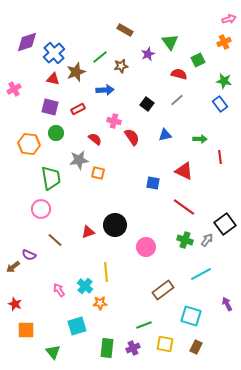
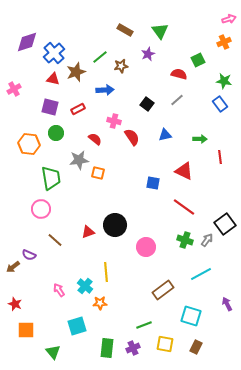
green triangle at (170, 42): moved 10 px left, 11 px up
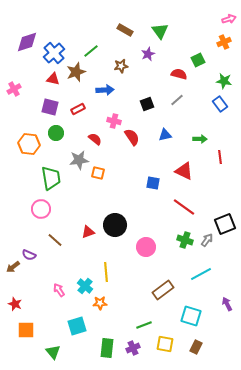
green line at (100, 57): moved 9 px left, 6 px up
black square at (147, 104): rotated 32 degrees clockwise
black square at (225, 224): rotated 15 degrees clockwise
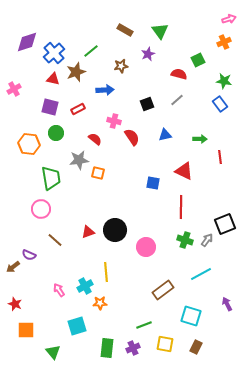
red line at (184, 207): moved 3 px left; rotated 55 degrees clockwise
black circle at (115, 225): moved 5 px down
cyan cross at (85, 286): rotated 21 degrees clockwise
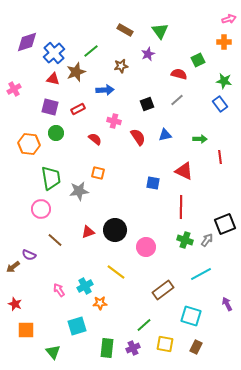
orange cross at (224, 42): rotated 24 degrees clockwise
red semicircle at (132, 137): moved 6 px right
gray star at (79, 160): moved 31 px down
yellow line at (106, 272): moved 10 px right; rotated 48 degrees counterclockwise
green line at (144, 325): rotated 21 degrees counterclockwise
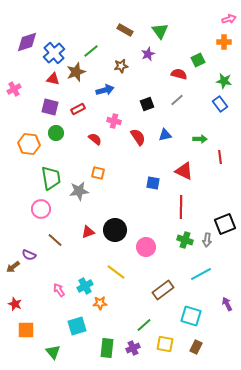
blue arrow at (105, 90): rotated 12 degrees counterclockwise
gray arrow at (207, 240): rotated 152 degrees clockwise
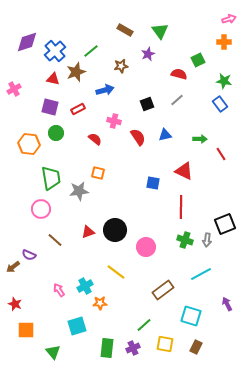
blue cross at (54, 53): moved 1 px right, 2 px up
red line at (220, 157): moved 1 px right, 3 px up; rotated 24 degrees counterclockwise
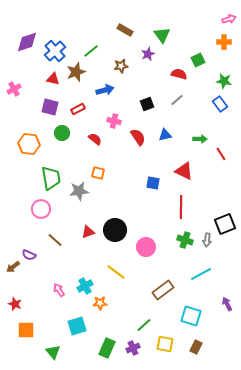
green triangle at (160, 31): moved 2 px right, 4 px down
green circle at (56, 133): moved 6 px right
green rectangle at (107, 348): rotated 18 degrees clockwise
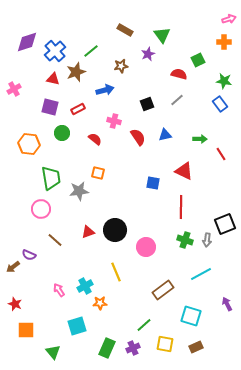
yellow line at (116, 272): rotated 30 degrees clockwise
brown rectangle at (196, 347): rotated 40 degrees clockwise
